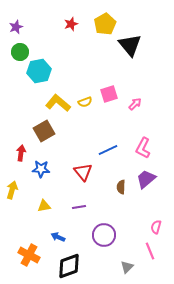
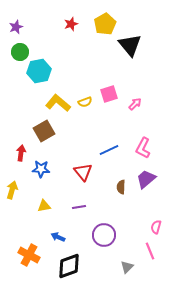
blue line: moved 1 px right
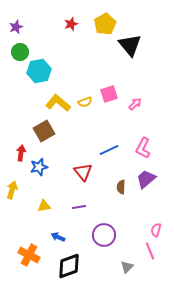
blue star: moved 2 px left, 2 px up; rotated 18 degrees counterclockwise
pink semicircle: moved 3 px down
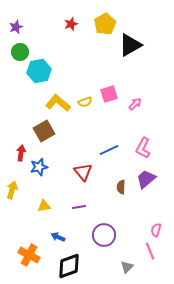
black triangle: rotated 40 degrees clockwise
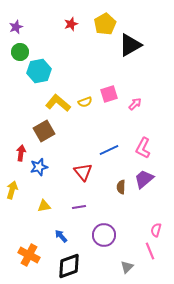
purple trapezoid: moved 2 px left
blue arrow: moved 3 px right, 1 px up; rotated 24 degrees clockwise
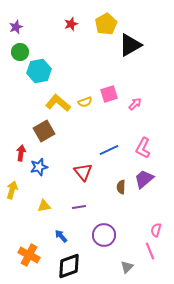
yellow pentagon: moved 1 px right
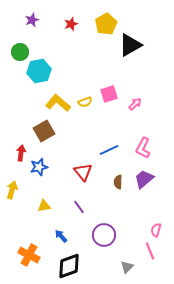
purple star: moved 16 px right, 7 px up
brown semicircle: moved 3 px left, 5 px up
purple line: rotated 64 degrees clockwise
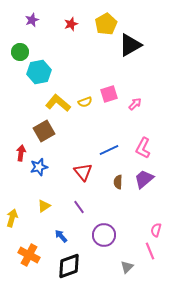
cyan hexagon: moved 1 px down
yellow arrow: moved 28 px down
yellow triangle: rotated 24 degrees counterclockwise
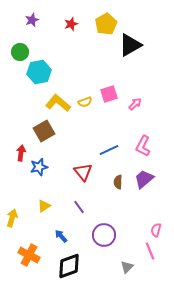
pink L-shape: moved 2 px up
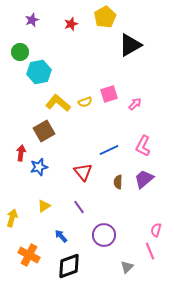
yellow pentagon: moved 1 px left, 7 px up
